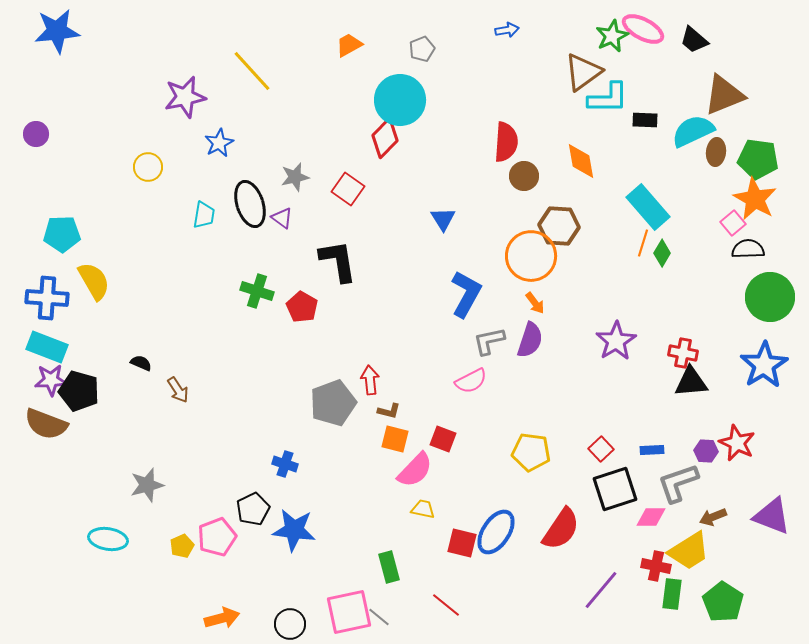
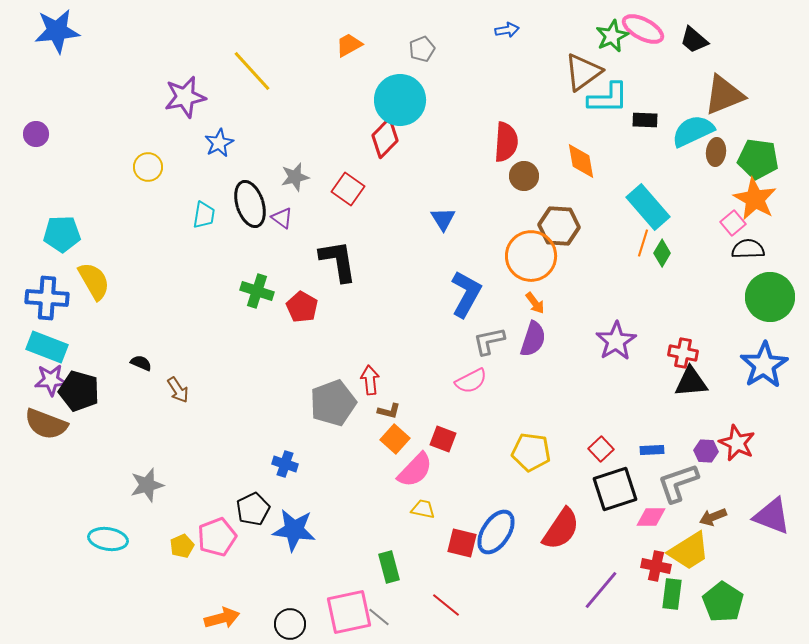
purple semicircle at (530, 340): moved 3 px right, 1 px up
orange square at (395, 439): rotated 28 degrees clockwise
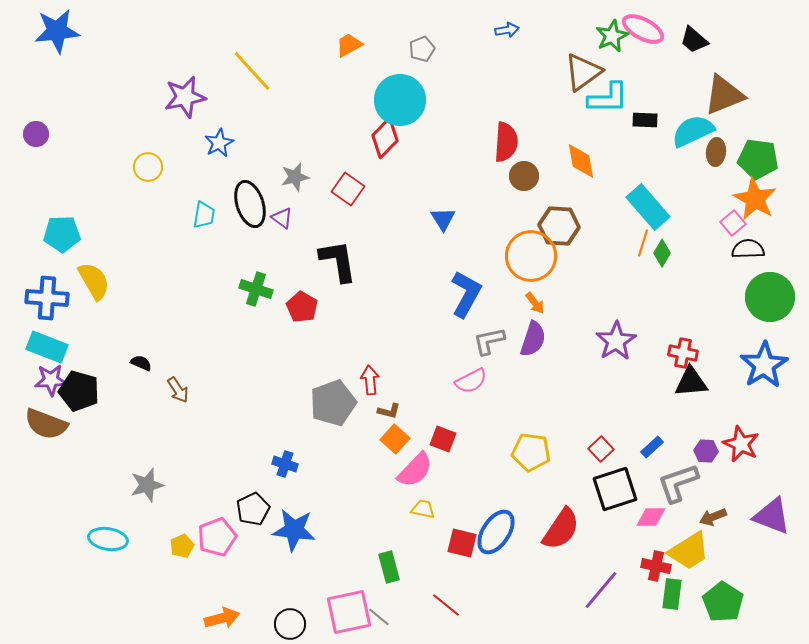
green cross at (257, 291): moved 1 px left, 2 px up
red star at (737, 443): moved 4 px right, 1 px down
blue rectangle at (652, 450): moved 3 px up; rotated 40 degrees counterclockwise
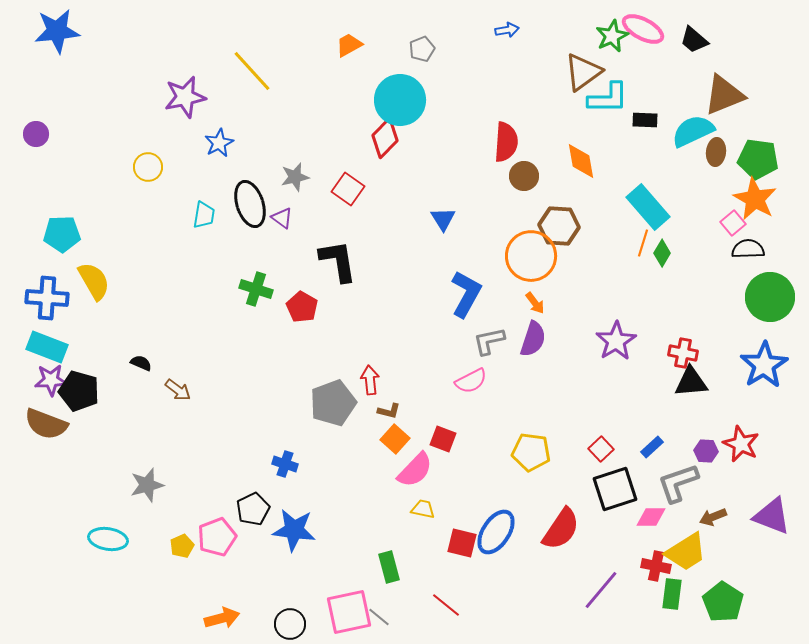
brown arrow at (178, 390): rotated 20 degrees counterclockwise
yellow trapezoid at (689, 551): moved 3 px left, 1 px down
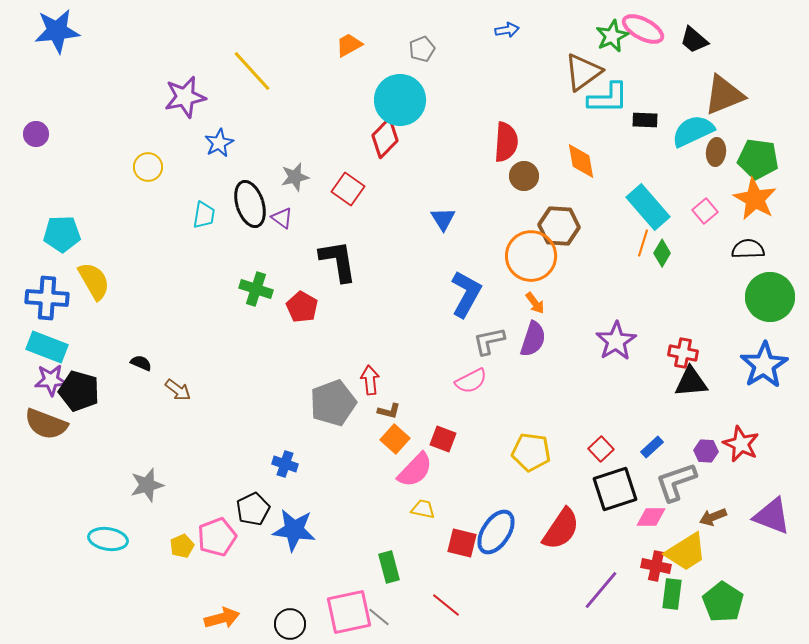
pink square at (733, 223): moved 28 px left, 12 px up
gray L-shape at (678, 483): moved 2 px left, 1 px up
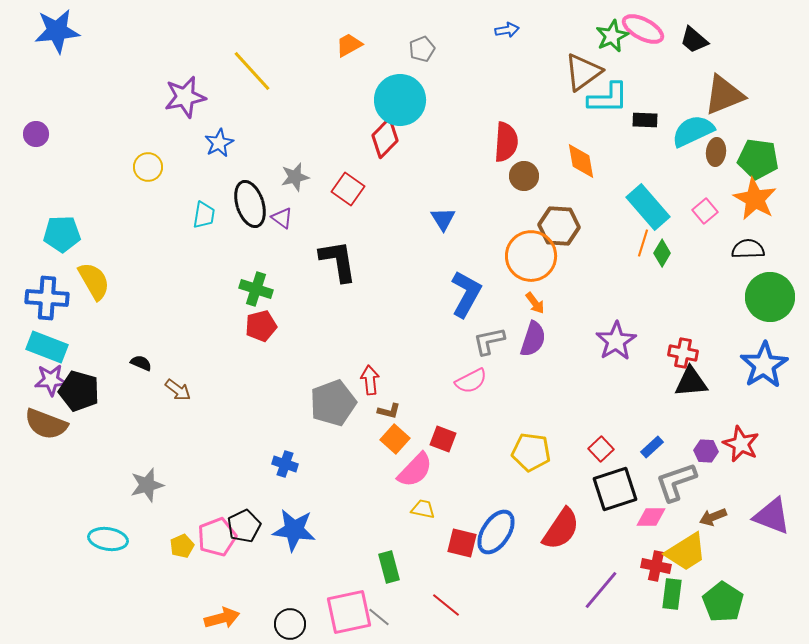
red pentagon at (302, 307): moved 41 px left, 19 px down; rotated 28 degrees clockwise
black pentagon at (253, 509): moved 9 px left, 17 px down
